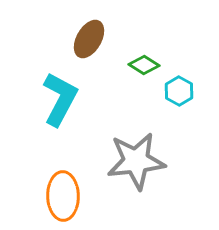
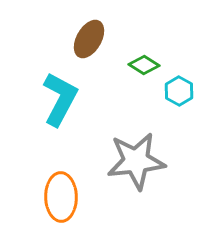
orange ellipse: moved 2 px left, 1 px down
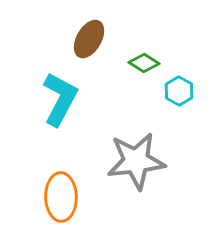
green diamond: moved 2 px up
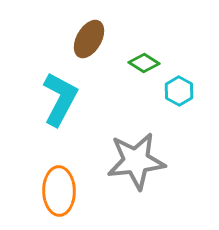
orange ellipse: moved 2 px left, 6 px up
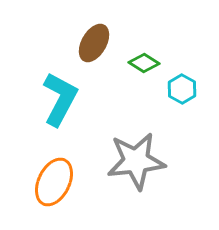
brown ellipse: moved 5 px right, 4 px down
cyan hexagon: moved 3 px right, 2 px up
orange ellipse: moved 5 px left, 9 px up; rotated 27 degrees clockwise
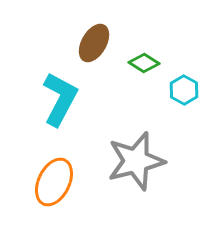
cyan hexagon: moved 2 px right, 1 px down
gray star: rotated 8 degrees counterclockwise
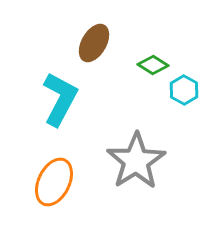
green diamond: moved 9 px right, 2 px down
gray star: rotated 18 degrees counterclockwise
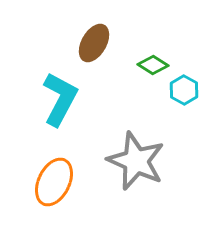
gray star: rotated 16 degrees counterclockwise
